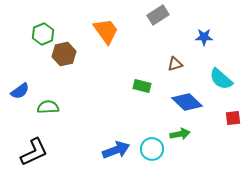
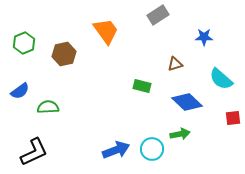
green hexagon: moved 19 px left, 9 px down
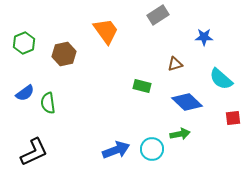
blue semicircle: moved 5 px right, 2 px down
green semicircle: moved 4 px up; rotated 95 degrees counterclockwise
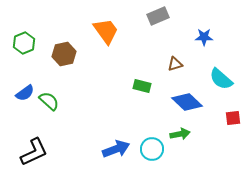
gray rectangle: moved 1 px down; rotated 10 degrees clockwise
green semicircle: moved 1 px right, 2 px up; rotated 140 degrees clockwise
blue arrow: moved 1 px up
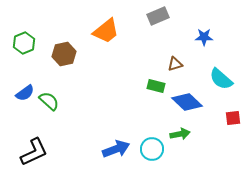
orange trapezoid: rotated 88 degrees clockwise
green rectangle: moved 14 px right
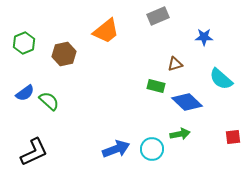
red square: moved 19 px down
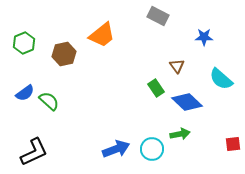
gray rectangle: rotated 50 degrees clockwise
orange trapezoid: moved 4 px left, 4 px down
brown triangle: moved 2 px right, 2 px down; rotated 49 degrees counterclockwise
green rectangle: moved 2 px down; rotated 42 degrees clockwise
red square: moved 7 px down
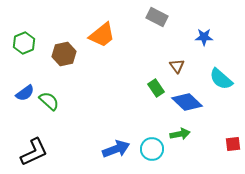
gray rectangle: moved 1 px left, 1 px down
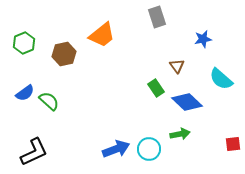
gray rectangle: rotated 45 degrees clockwise
blue star: moved 1 px left, 2 px down; rotated 12 degrees counterclockwise
cyan circle: moved 3 px left
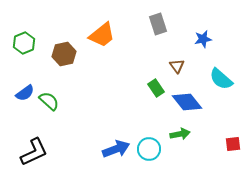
gray rectangle: moved 1 px right, 7 px down
blue diamond: rotated 8 degrees clockwise
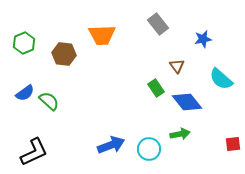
gray rectangle: rotated 20 degrees counterclockwise
orange trapezoid: rotated 36 degrees clockwise
brown hexagon: rotated 20 degrees clockwise
blue arrow: moved 5 px left, 4 px up
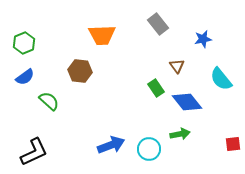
brown hexagon: moved 16 px right, 17 px down
cyan semicircle: rotated 10 degrees clockwise
blue semicircle: moved 16 px up
